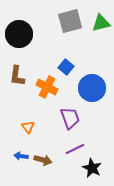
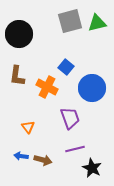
green triangle: moved 4 px left
purple line: rotated 12 degrees clockwise
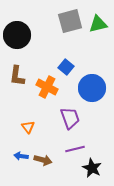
green triangle: moved 1 px right, 1 px down
black circle: moved 2 px left, 1 px down
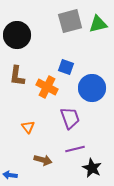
blue square: rotated 21 degrees counterclockwise
blue arrow: moved 11 px left, 19 px down
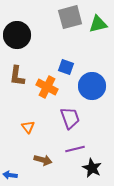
gray square: moved 4 px up
blue circle: moved 2 px up
